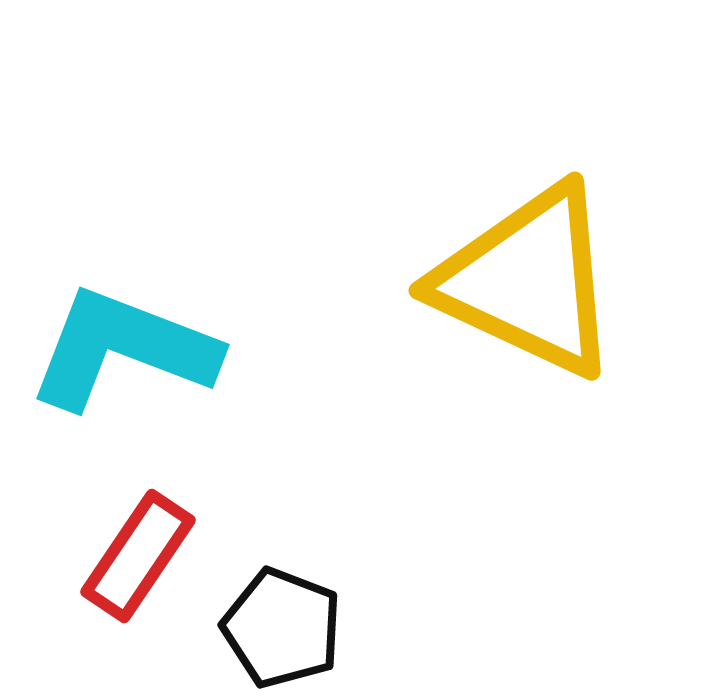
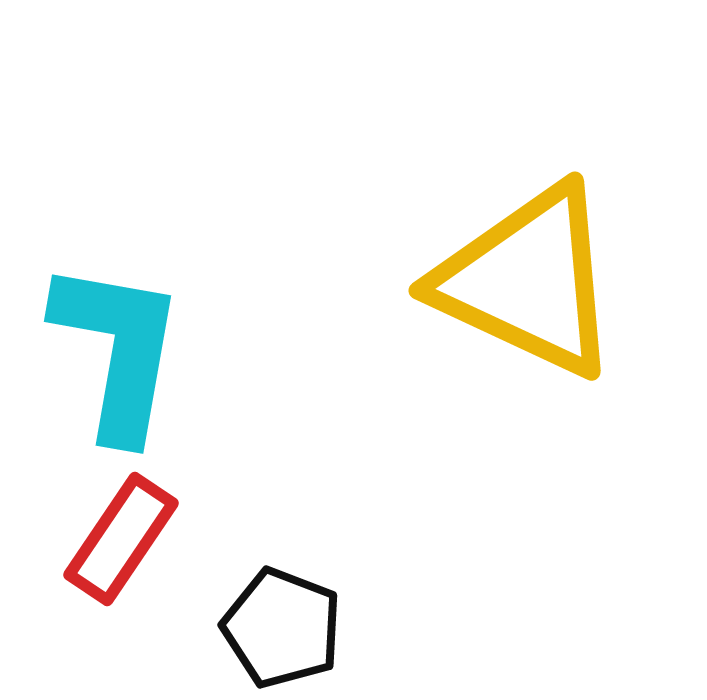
cyan L-shape: moved 5 px left, 1 px down; rotated 79 degrees clockwise
red rectangle: moved 17 px left, 17 px up
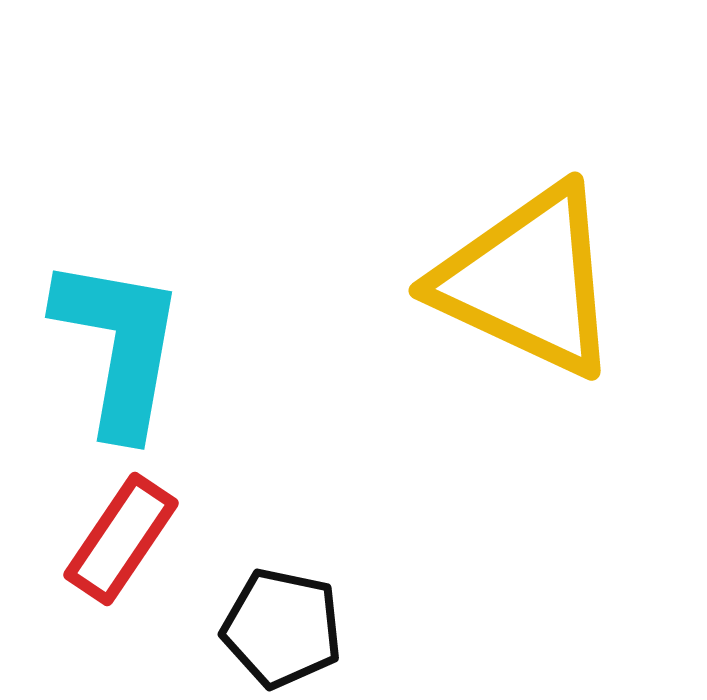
cyan L-shape: moved 1 px right, 4 px up
black pentagon: rotated 9 degrees counterclockwise
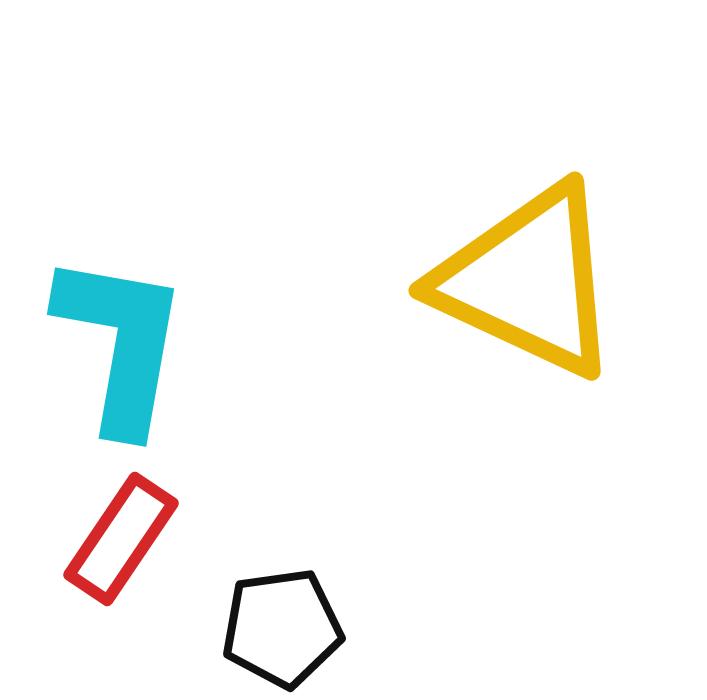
cyan L-shape: moved 2 px right, 3 px up
black pentagon: rotated 20 degrees counterclockwise
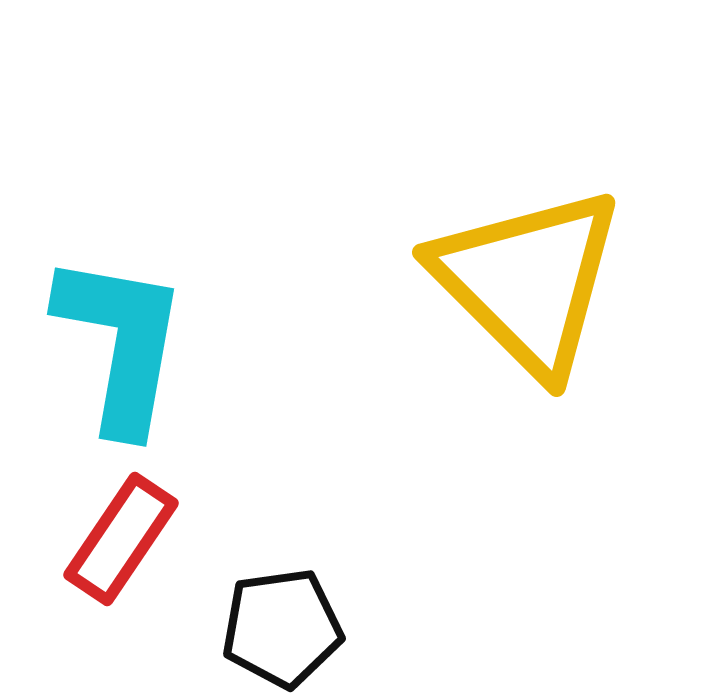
yellow triangle: rotated 20 degrees clockwise
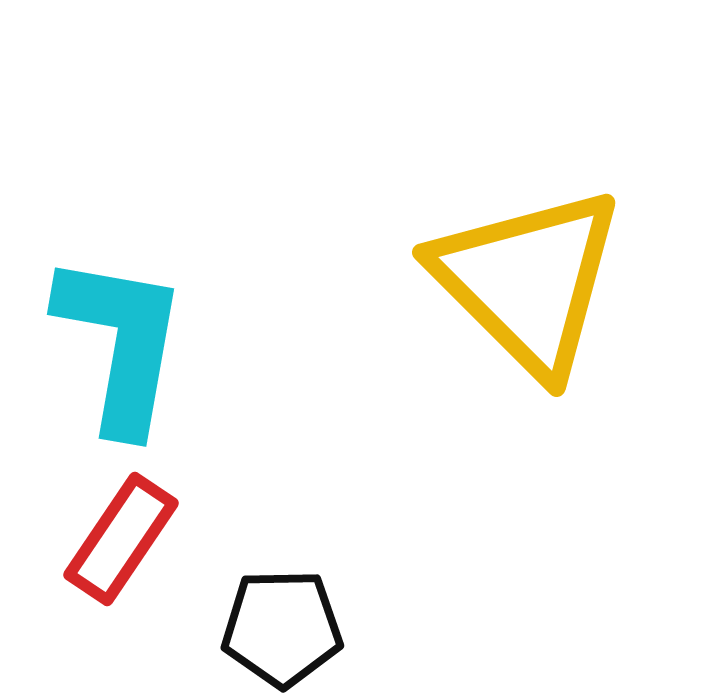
black pentagon: rotated 7 degrees clockwise
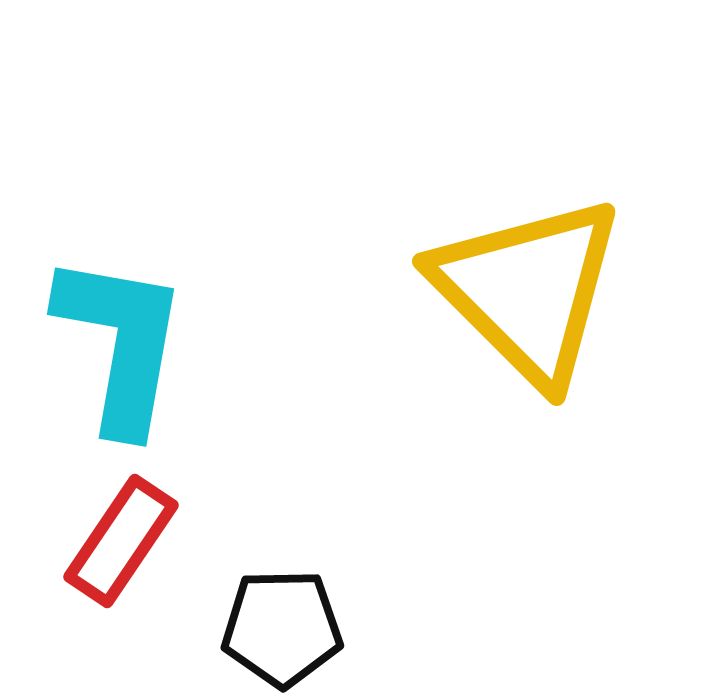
yellow triangle: moved 9 px down
red rectangle: moved 2 px down
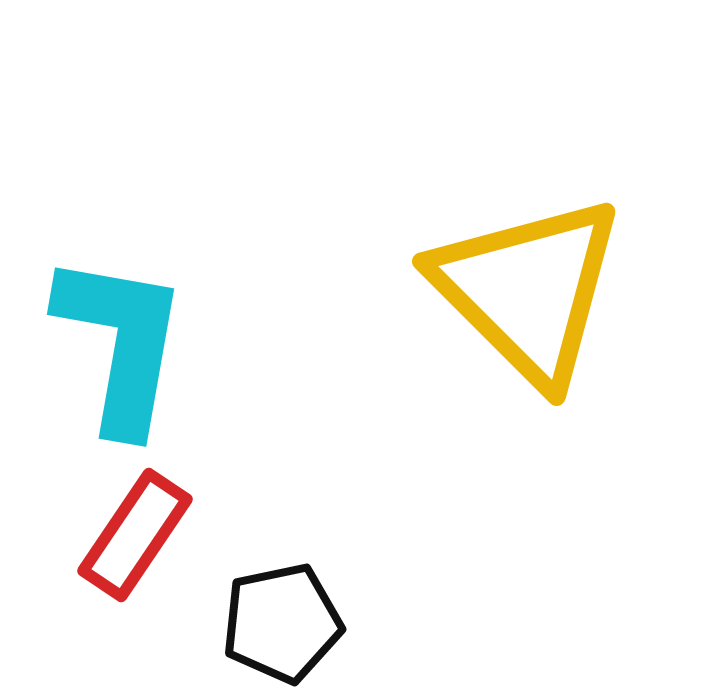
red rectangle: moved 14 px right, 6 px up
black pentagon: moved 5 px up; rotated 11 degrees counterclockwise
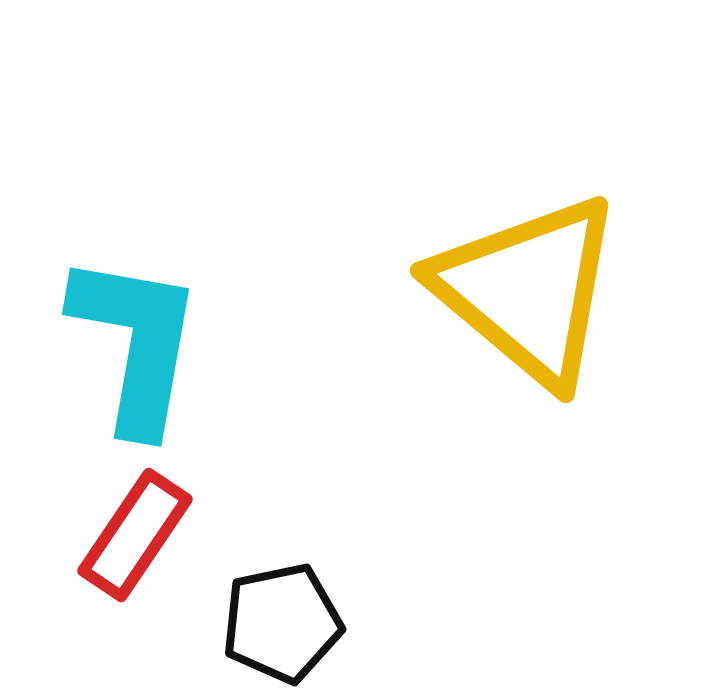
yellow triangle: rotated 5 degrees counterclockwise
cyan L-shape: moved 15 px right
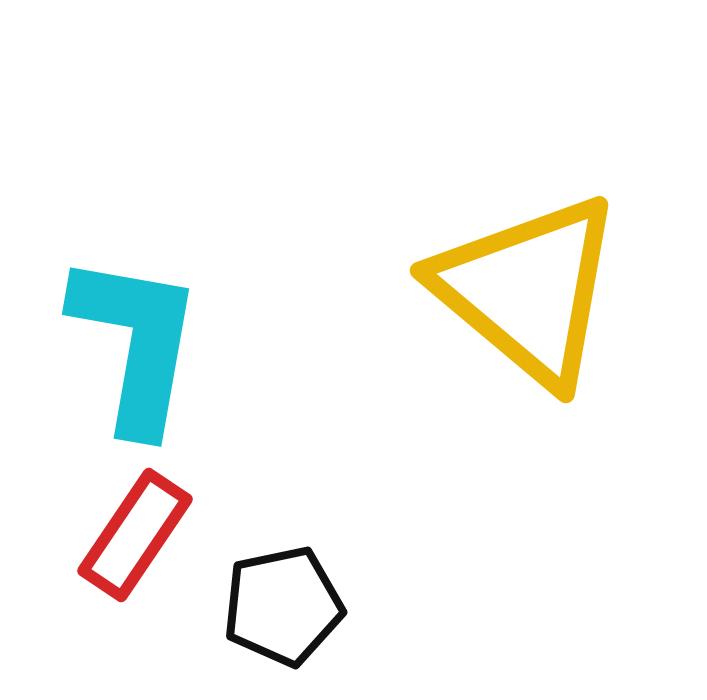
black pentagon: moved 1 px right, 17 px up
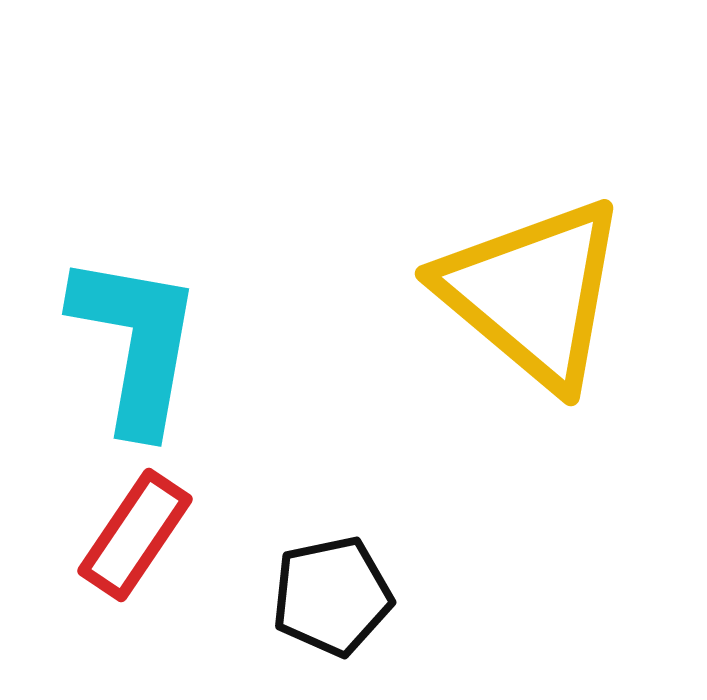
yellow triangle: moved 5 px right, 3 px down
black pentagon: moved 49 px right, 10 px up
